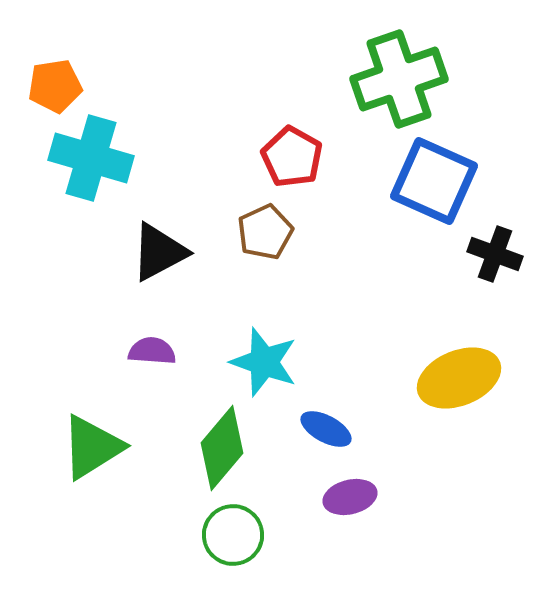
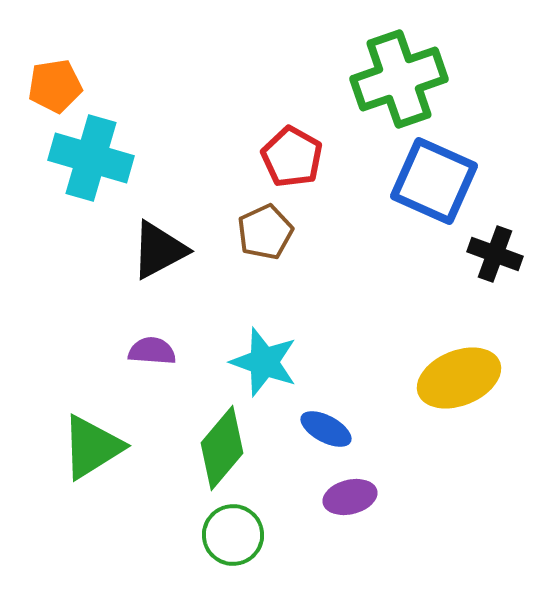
black triangle: moved 2 px up
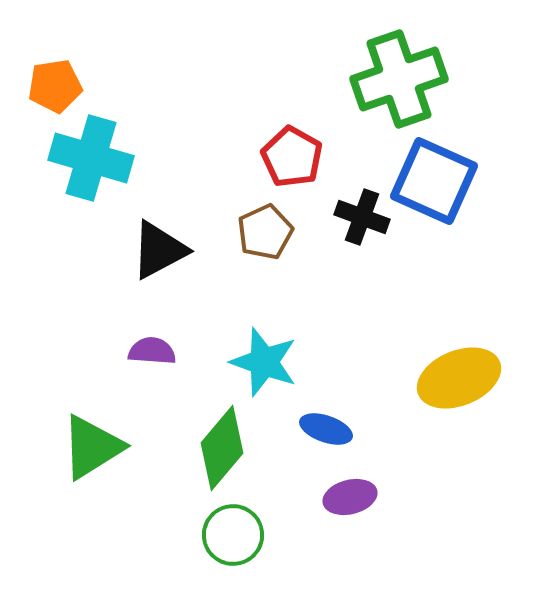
black cross: moved 133 px left, 37 px up
blue ellipse: rotated 9 degrees counterclockwise
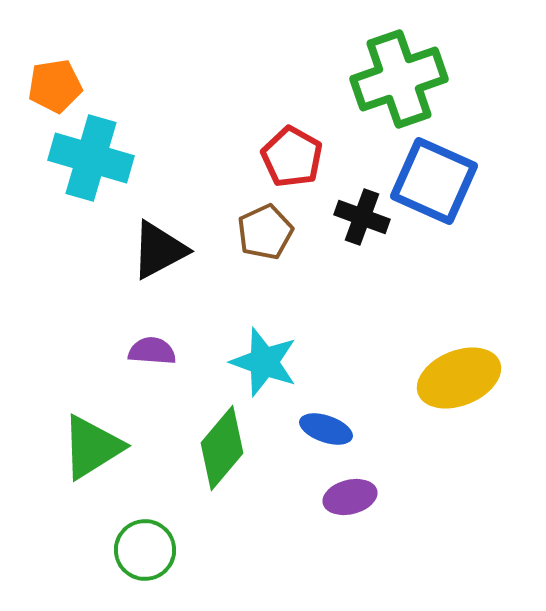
green circle: moved 88 px left, 15 px down
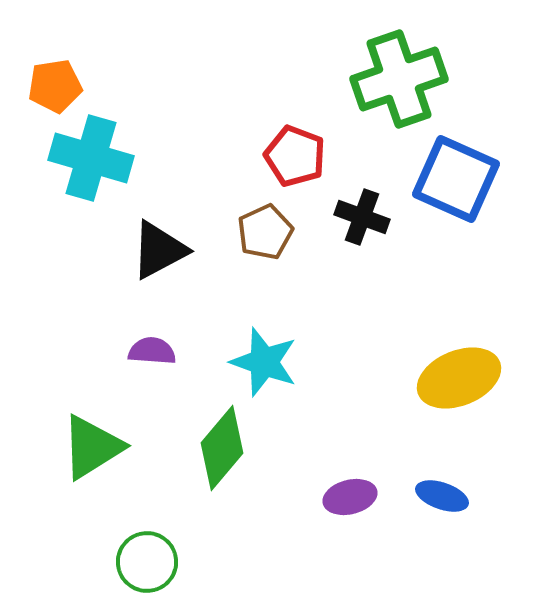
red pentagon: moved 3 px right, 1 px up; rotated 8 degrees counterclockwise
blue square: moved 22 px right, 2 px up
blue ellipse: moved 116 px right, 67 px down
green circle: moved 2 px right, 12 px down
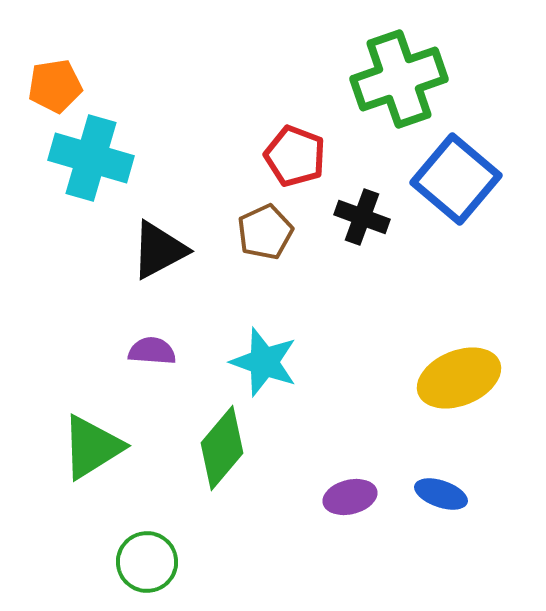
blue square: rotated 16 degrees clockwise
blue ellipse: moved 1 px left, 2 px up
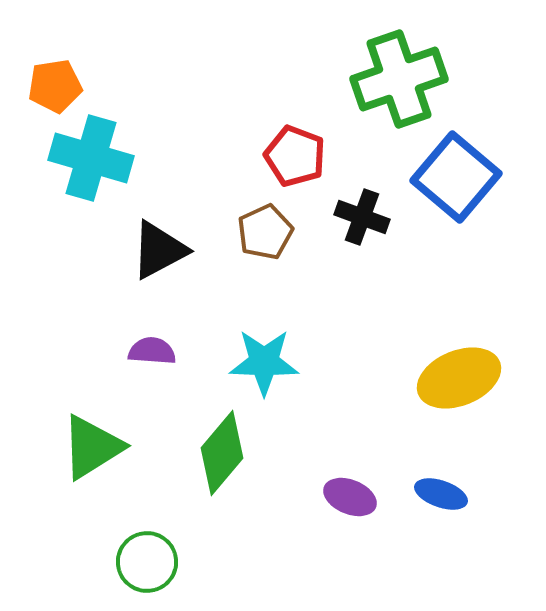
blue square: moved 2 px up
cyan star: rotated 18 degrees counterclockwise
green diamond: moved 5 px down
purple ellipse: rotated 36 degrees clockwise
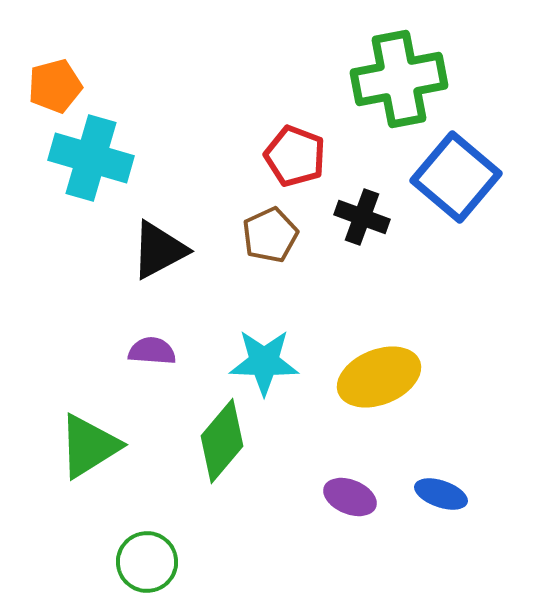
green cross: rotated 8 degrees clockwise
orange pentagon: rotated 6 degrees counterclockwise
brown pentagon: moved 5 px right, 3 px down
yellow ellipse: moved 80 px left, 1 px up
green triangle: moved 3 px left, 1 px up
green diamond: moved 12 px up
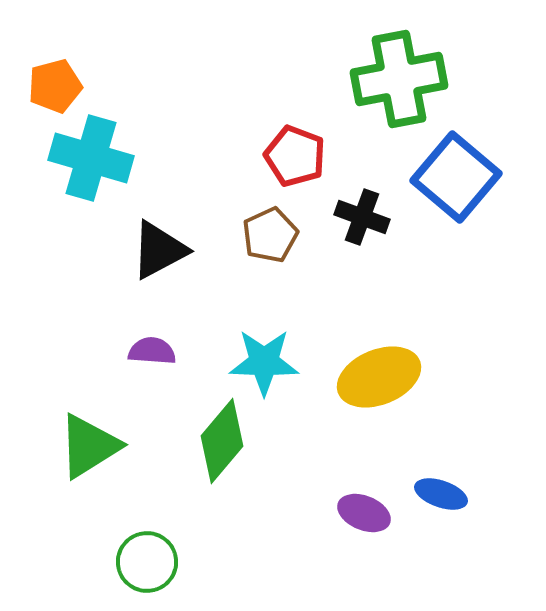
purple ellipse: moved 14 px right, 16 px down
